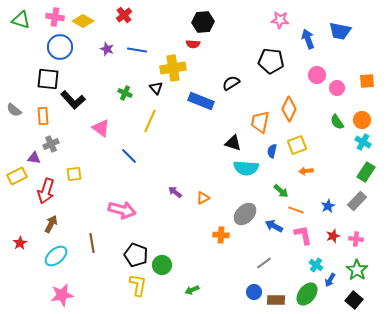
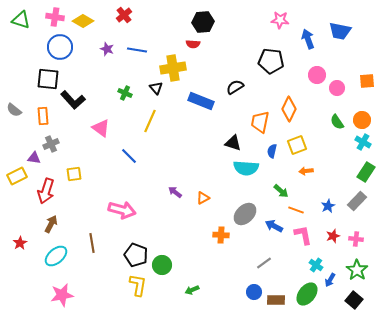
black semicircle at (231, 83): moved 4 px right, 4 px down
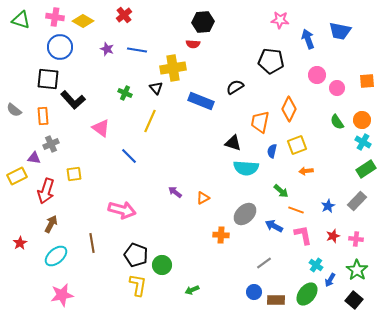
green rectangle at (366, 172): moved 3 px up; rotated 24 degrees clockwise
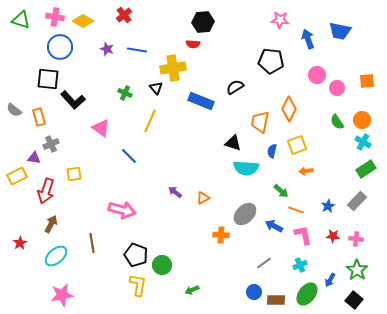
orange rectangle at (43, 116): moved 4 px left, 1 px down; rotated 12 degrees counterclockwise
red star at (333, 236): rotated 24 degrees clockwise
cyan cross at (316, 265): moved 16 px left; rotated 32 degrees clockwise
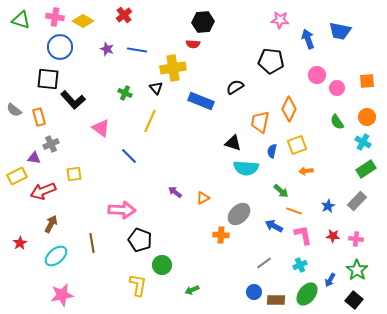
orange circle at (362, 120): moved 5 px right, 3 px up
red arrow at (46, 191): moved 3 px left; rotated 50 degrees clockwise
pink arrow at (122, 210): rotated 12 degrees counterclockwise
orange line at (296, 210): moved 2 px left, 1 px down
gray ellipse at (245, 214): moved 6 px left
black pentagon at (136, 255): moved 4 px right, 15 px up
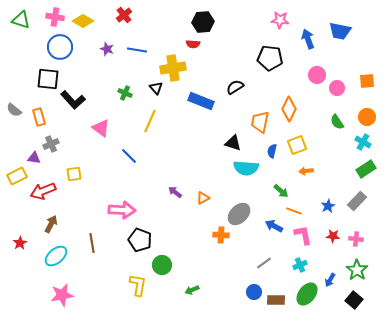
black pentagon at (271, 61): moved 1 px left, 3 px up
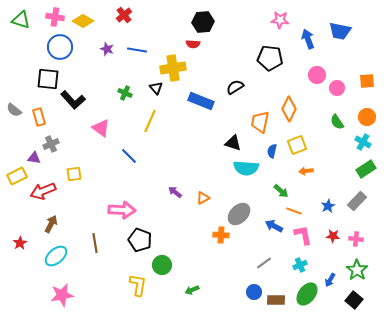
brown line at (92, 243): moved 3 px right
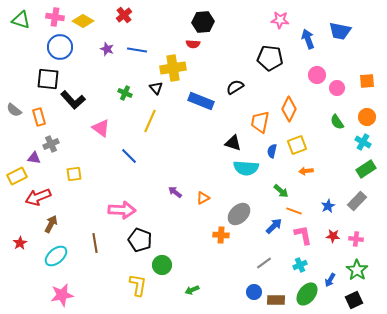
red arrow at (43, 191): moved 5 px left, 6 px down
blue arrow at (274, 226): rotated 108 degrees clockwise
black square at (354, 300): rotated 24 degrees clockwise
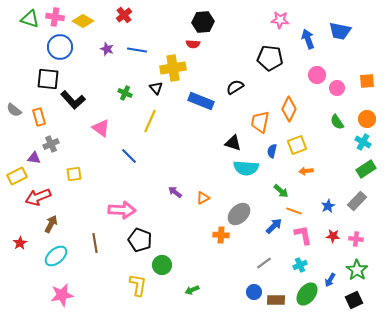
green triangle at (21, 20): moved 9 px right, 1 px up
orange circle at (367, 117): moved 2 px down
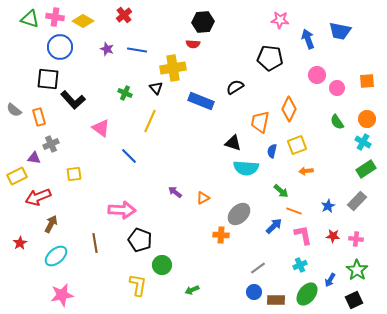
gray line at (264, 263): moved 6 px left, 5 px down
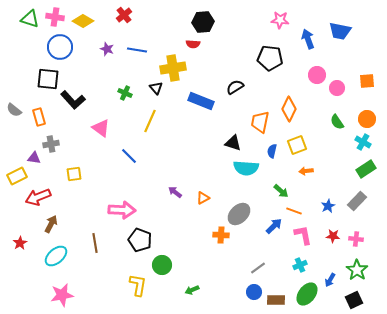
gray cross at (51, 144): rotated 14 degrees clockwise
